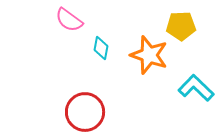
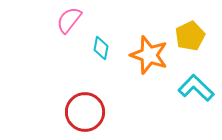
pink semicircle: rotated 92 degrees clockwise
yellow pentagon: moved 9 px right, 10 px down; rotated 24 degrees counterclockwise
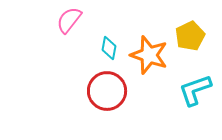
cyan diamond: moved 8 px right
cyan L-shape: moved 1 px left, 2 px down; rotated 63 degrees counterclockwise
red circle: moved 22 px right, 21 px up
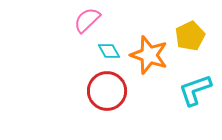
pink semicircle: moved 18 px right; rotated 8 degrees clockwise
cyan diamond: moved 3 px down; rotated 40 degrees counterclockwise
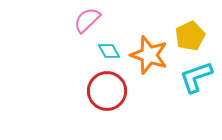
cyan L-shape: moved 1 px right, 13 px up
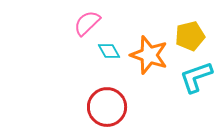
pink semicircle: moved 3 px down
yellow pentagon: rotated 12 degrees clockwise
red circle: moved 16 px down
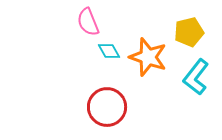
pink semicircle: moved 1 px right, 1 px up; rotated 68 degrees counterclockwise
yellow pentagon: moved 1 px left, 4 px up
orange star: moved 1 px left, 2 px down
cyan L-shape: rotated 33 degrees counterclockwise
